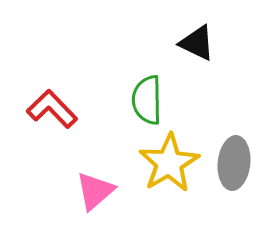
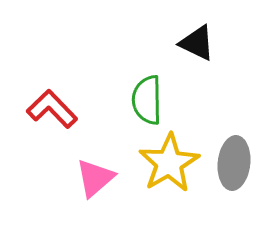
pink triangle: moved 13 px up
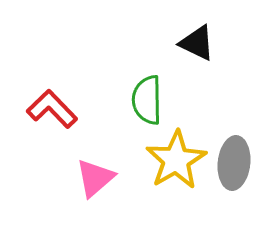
yellow star: moved 7 px right, 3 px up
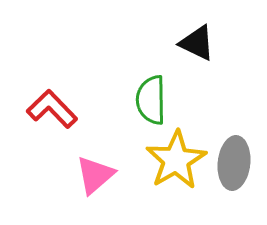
green semicircle: moved 4 px right
pink triangle: moved 3 px up
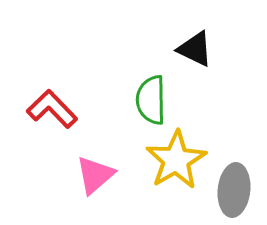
black triangle: moved 2 px left, 6 px down
gray ellipse: moved 27 px down
